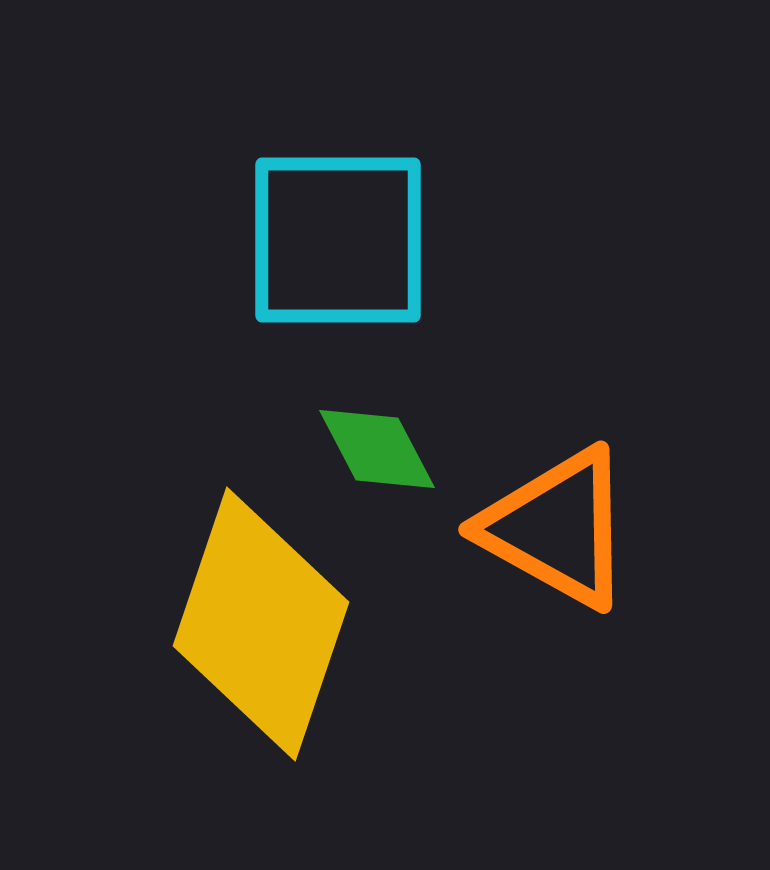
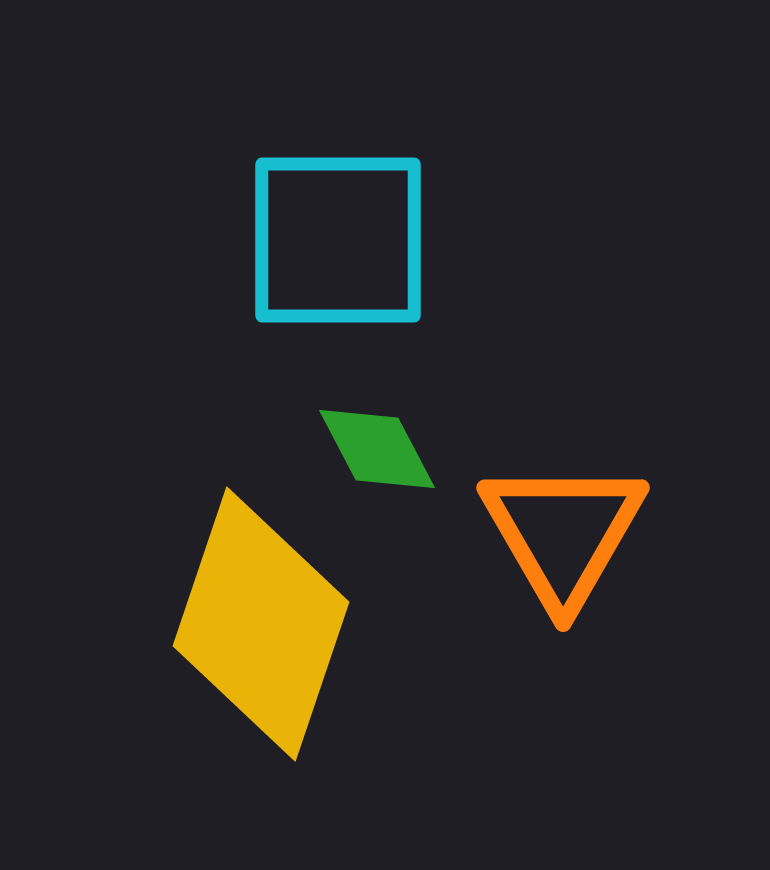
orange triangle: moved 6 px right, 5 px down; rotated 31 degrees clockwise
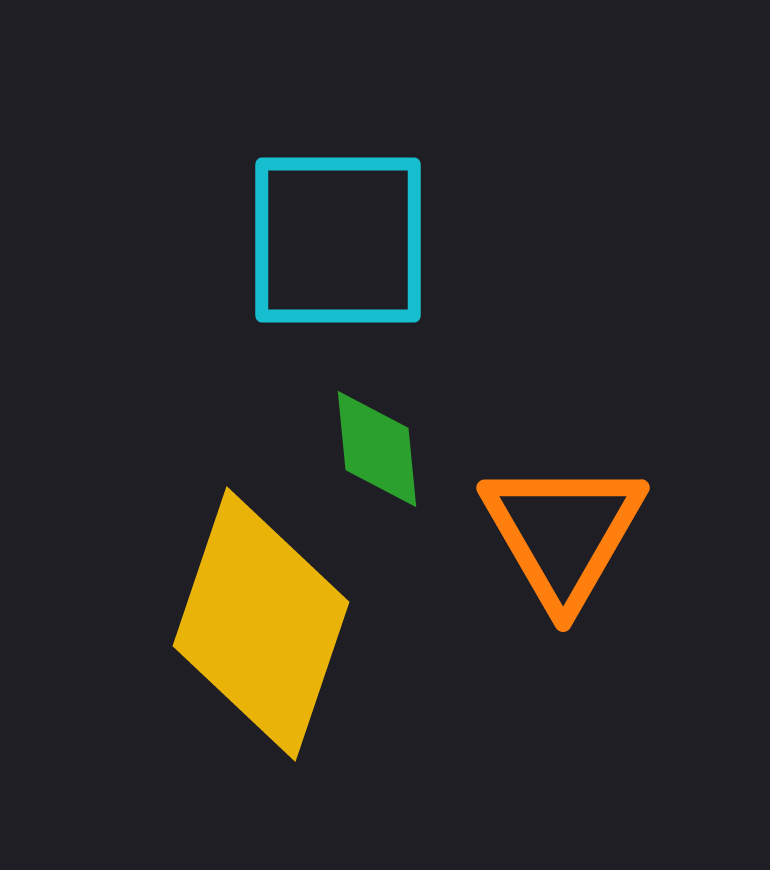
green diamond: rotated 22 degrees clockwise
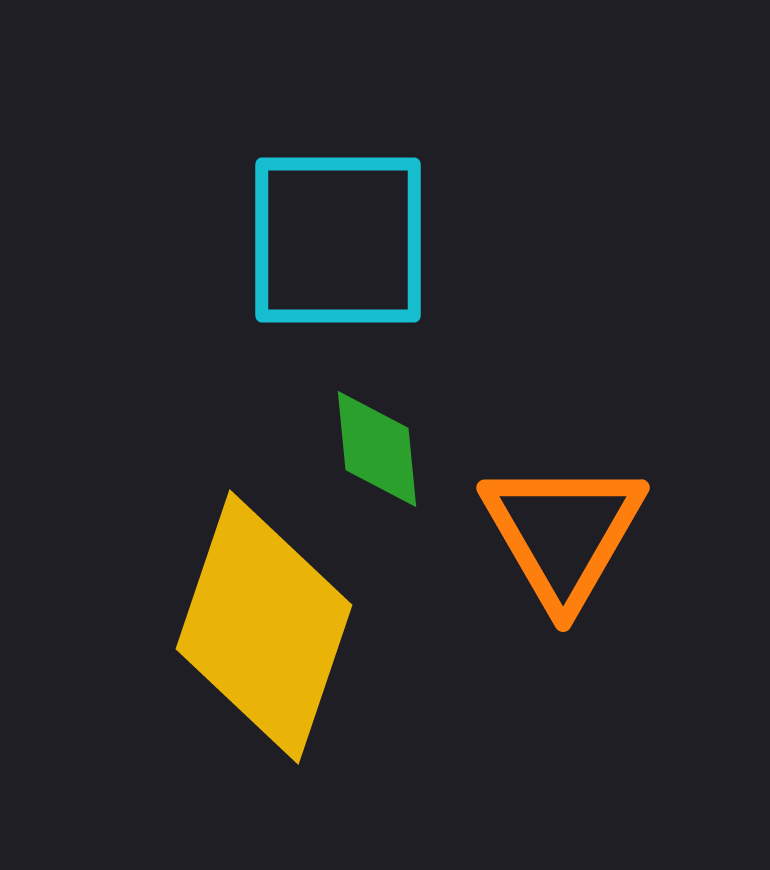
yellow diamond: moved 3 px right, 3 px down
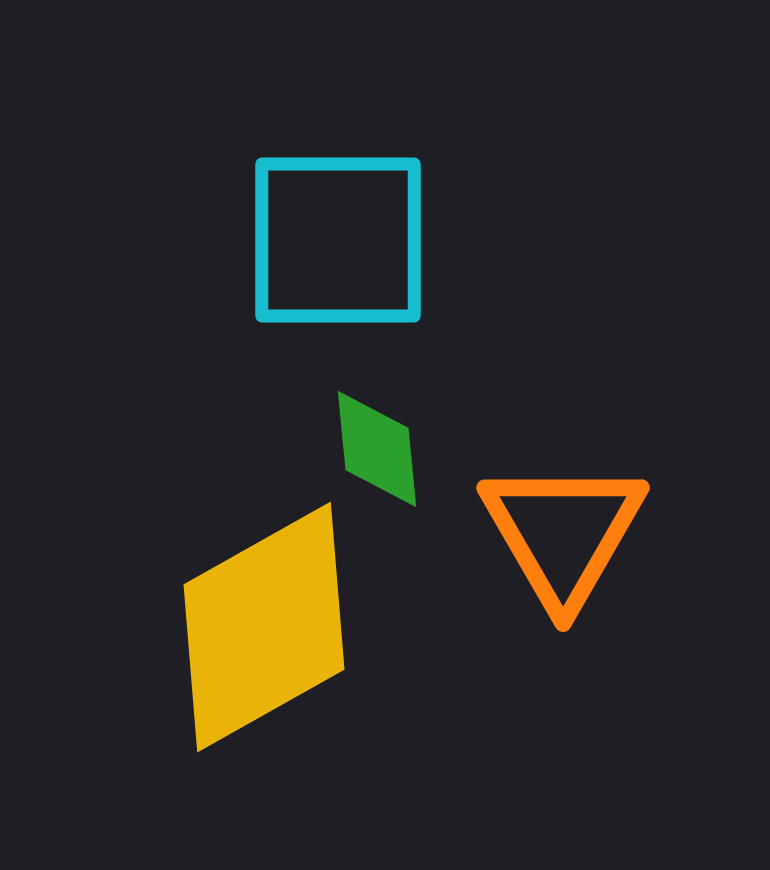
yellow diamond: rotated 42 degrees clockwise
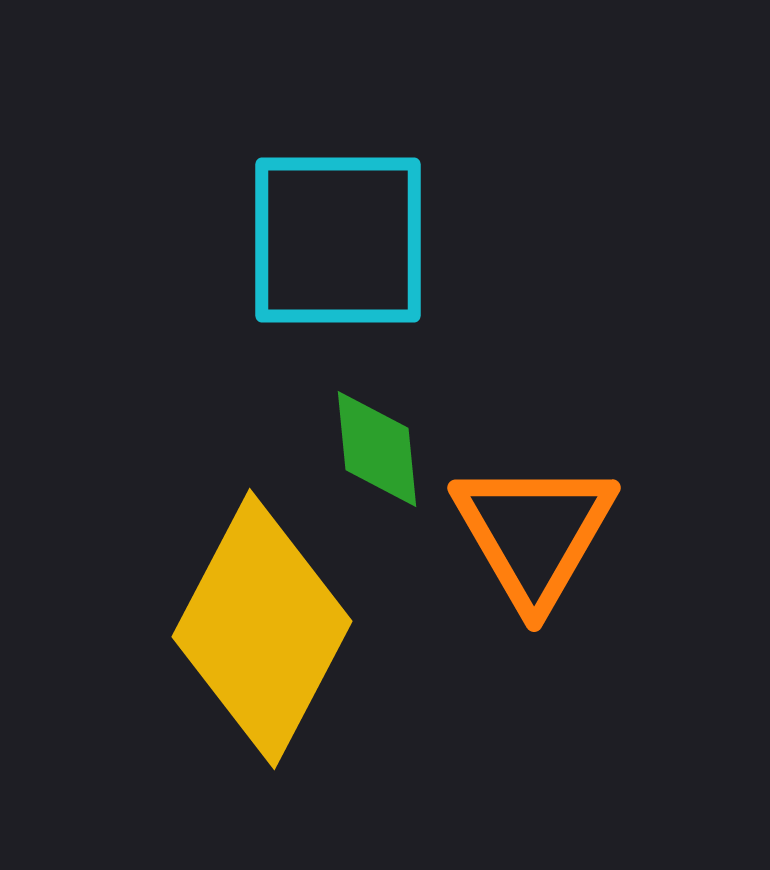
orange triangle: moved 29 px left
yellow diamond: moved 2 px left, 2 px down; rotated 33 degrees counterclockwise
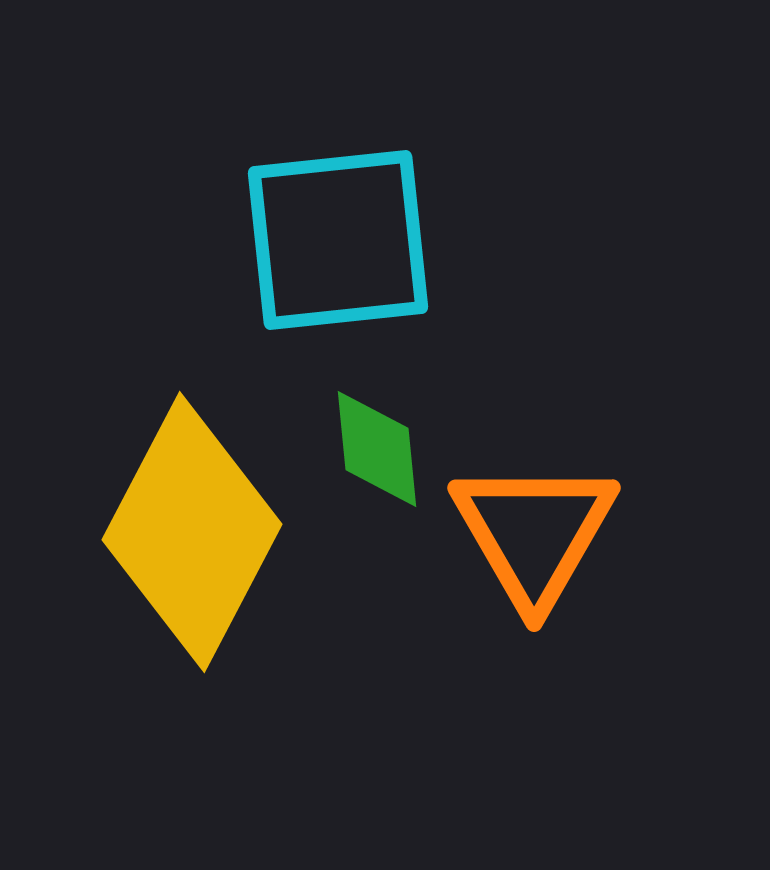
cyan square: rotated 6 degrees counterclockwise
yellow diamond: moved 70 px left, 97 px up
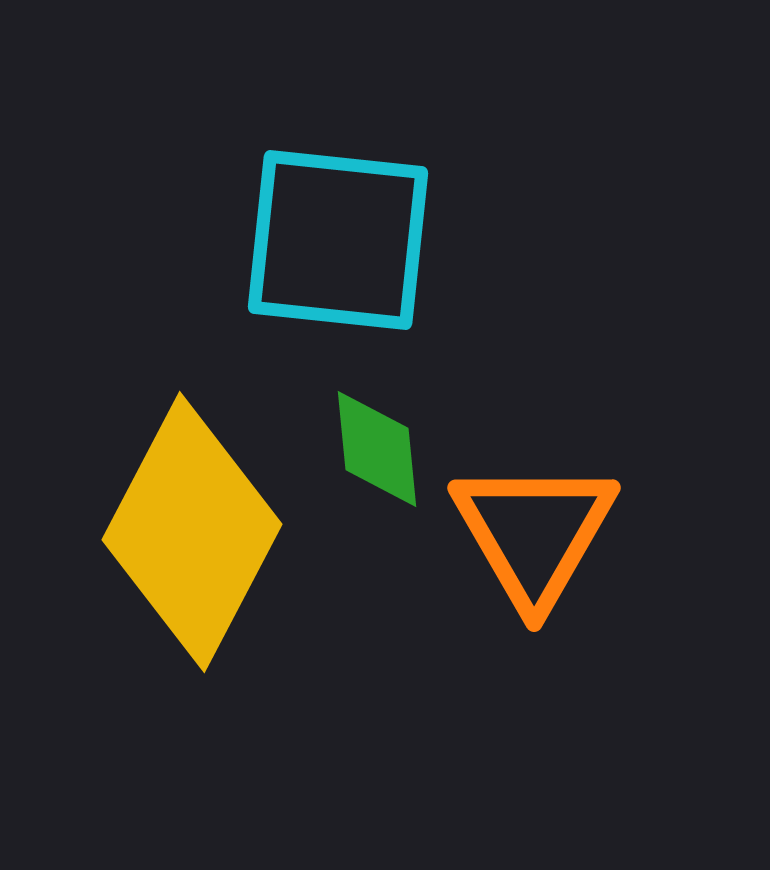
cyan square: rotated 12 degrees clockwise
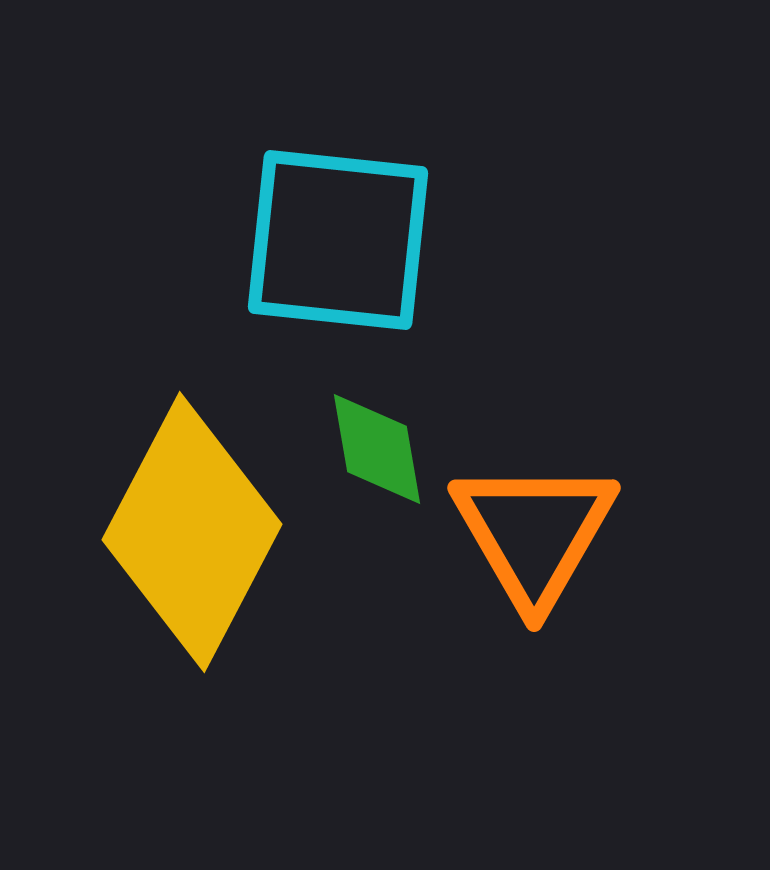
green diamond: rotated 4 degrees counterclockwise
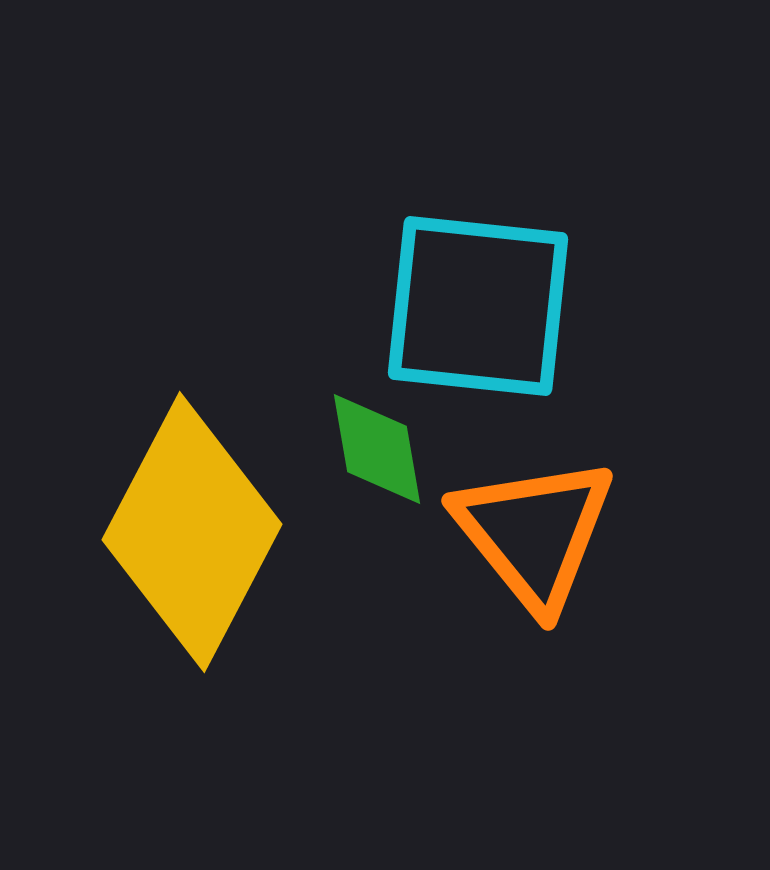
cyan square: moved 140 px right, 66 px down
orange triangle: rotated 9 degrees counterclockwise
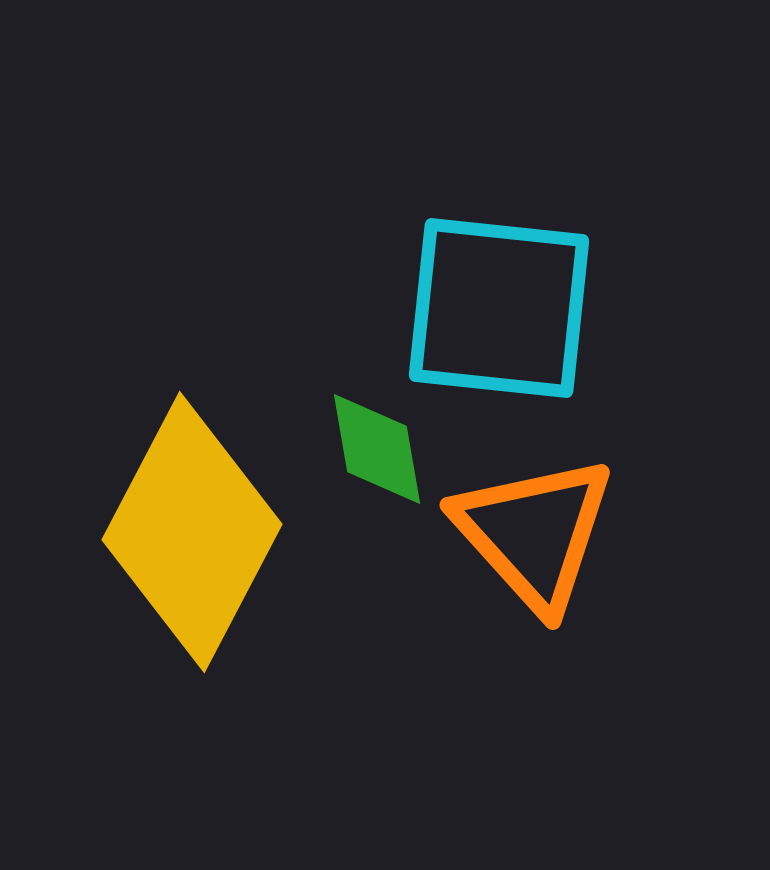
cyan square: moved 21 px right, 2 px down
orange triangle: rotated 3 degrees counterclockwise
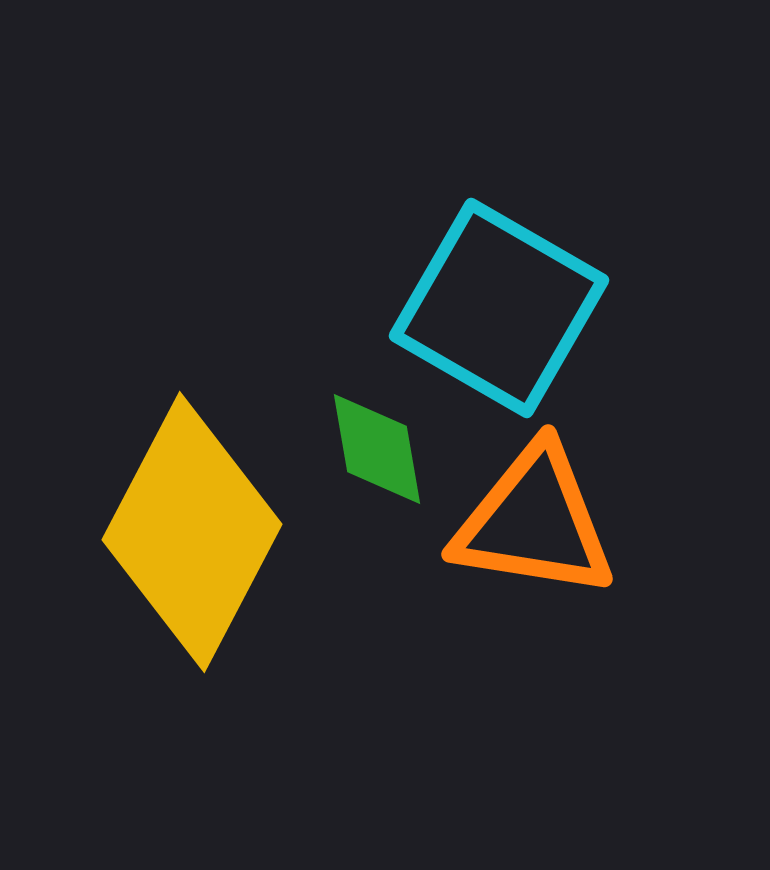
cyan square: rotated 24 degrees clockwise
orange triangle: moved 11 px up; rotated 39 degrees counterclockwise
